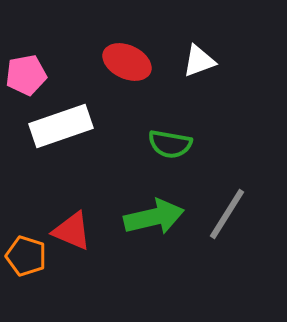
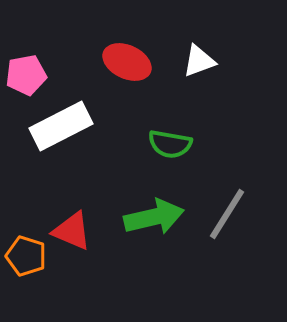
white rectangle: rotated 8 degrees counterclockwise
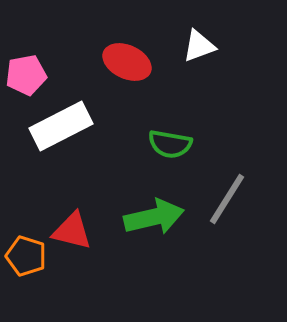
white triangle: moved 15 px up
gray line: moved 15 px up
red triangle: rotated 9 degrees counterclockwise
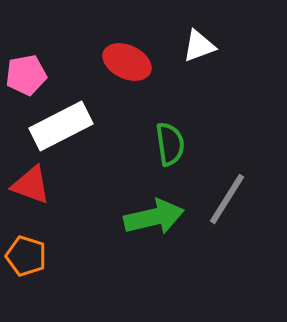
green semicircle: rotated 108 degrees counterclockwise
red triangle: moved 41 px left, 46 px up; rotated 6 degrees clockwise
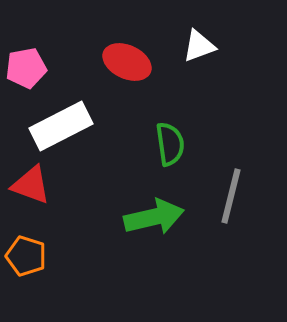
pink pentagon: moved 7 px up
gray line: moved 4 px right, 3 px up; rotated 18 degrees counterclockwise
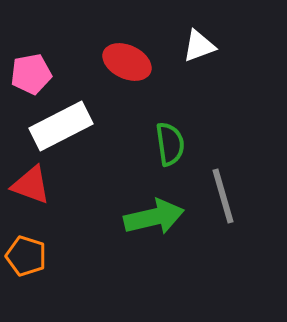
pink pentagon: moved 5 px right, 6 px down
gray line: moved 8 px left; rotated 30 degrees counterclockwise
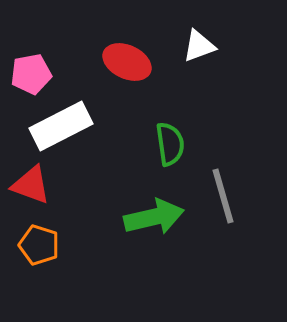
orange pentagon: moved 13 px right, 11 px up
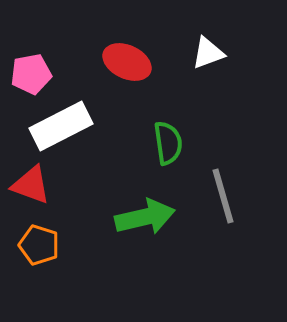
white triangle: moved 9 px right, 7 px down
green semicircle: moved 2 px left, 1 px up
green arrow: moved 9 px left
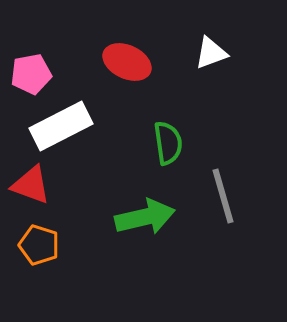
white triangle: moved 3 px right
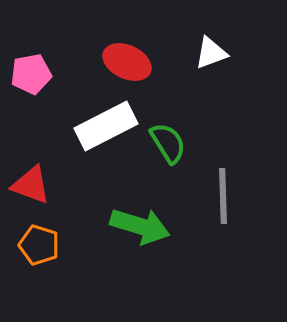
white rectangle: moved 45 px right
green semicircle: rotated 24 degrees counterclockwise
gray line: rotated 14 degrees clockwise
green arrow: moved 5 px left, 9 px down; rotated 30 degrees clockwise
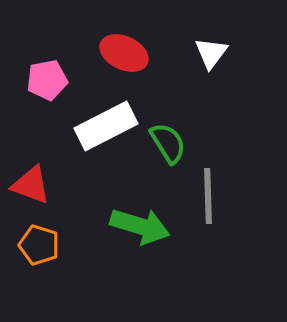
white triangle: rotated 33 degrees counterclockwise
red ellipse: moved 3 px left, 9 px up
pink pentagon: moved 16 px right, 6 px down
gray line: moved 15 px left
